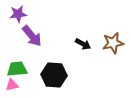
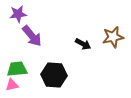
brown star: moved 6 px up
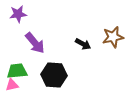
purple arrow: moved 3 px right, 7 px down
green trapezoid: moved 2 px down
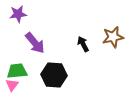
black arrow: rotated 147 degrees counterclockwise
pink triangle: rotated 40 degrees counterclockwise
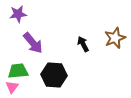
brown star: moved 2 px right, 1 px down; rotated 10 degrees counterclockwise
purple arrow: moved 2 px left
green trapezoid: moved 1 px right
pink triangle: moved 2 px down
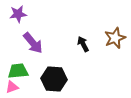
black hexagon: moved 4 px down
pink triangle: rotated 32 degrees clockwise
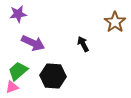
brown star: moved 16 px up; rotated 15 degrees counterclockwise
purple arrow: rotated 25 degrees counterclockwise
green trapezoid: rotated 35 degrees counterclockwise
black hexagon: moved 1 px left, 3 px up
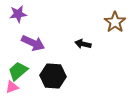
black arrow: rotated 49 degrees counterclockwise
